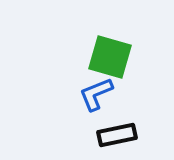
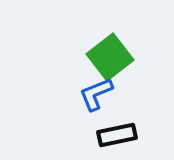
green square: rotated 36 degrees clockwise
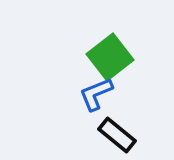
black rectangle: rotated 51 degrees clockwise
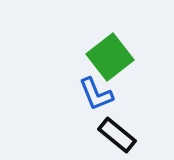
blue L-shape: rotated 90 degrees counterclockwise
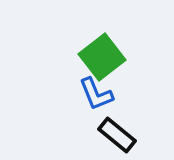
green square: moved 8 px left
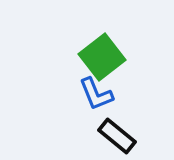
black rectangle: moved 1 px down
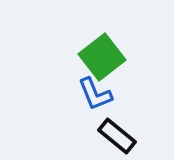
blue L-shape: moved 1 px left
